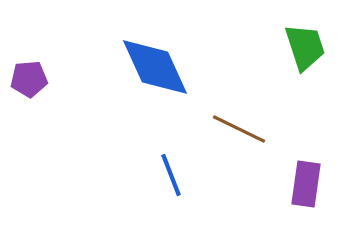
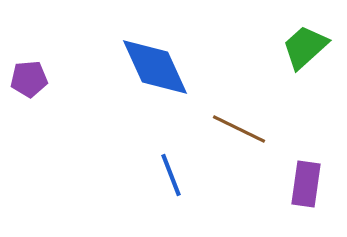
green trapezoid: rotated 114 degrees counterclockwise
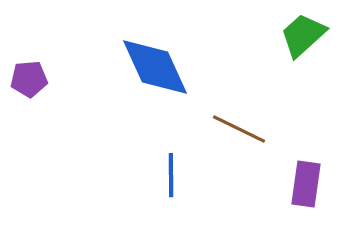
green trapezoid: moved 2 px left, 12 px up
blue line: rotated 21 degrees clockwise
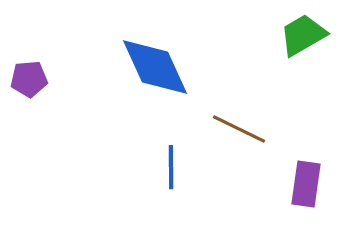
green trapezoid: rotated 12 degrees clockwise
blue line: moved 8 px up
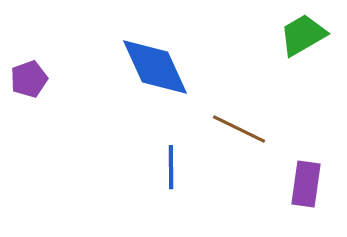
purple pentagon: rotated 15 degrees counterclockwise
